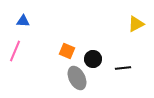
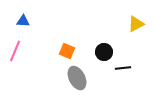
black circle: moved 11 px right, 7 px up
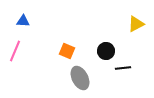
black circle: moved 2 px right, 1 px up
gray ellipse: moved 3 px right
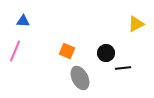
black circle: moved 2 px down
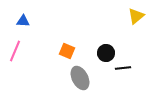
yellow triangle: moved 8 px up; rotated 12 degrees counterclockwise
